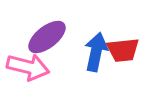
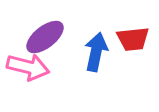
purple ellipse: moved 2 px left
red trapezoid: moved 10 px right, 11 px up
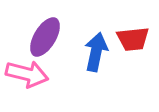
purple ellipse: rotated 21 degrees counterclockwise
pink arrow: moved 1 px left, 7 px down
